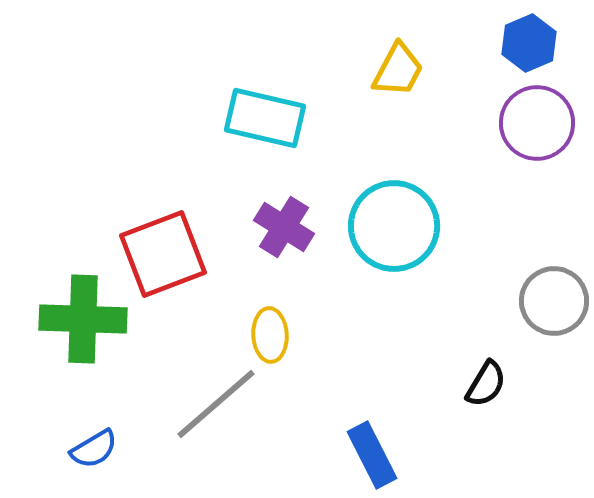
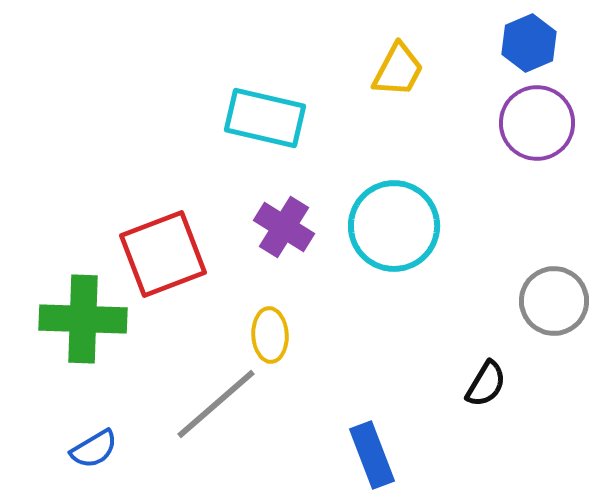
blue rectangle: rotated 6 degrees clockwise
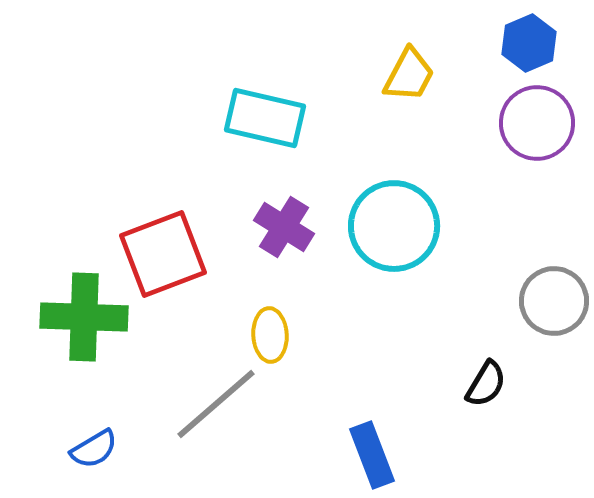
yellow trapezoid: moved 11 px right, 5 px down
green cross: moved 1 px right, 2 px up
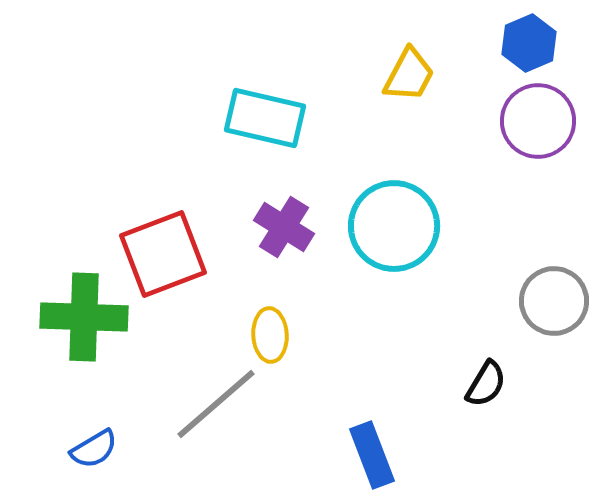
purple circle: moved 1 px right, 2 px up
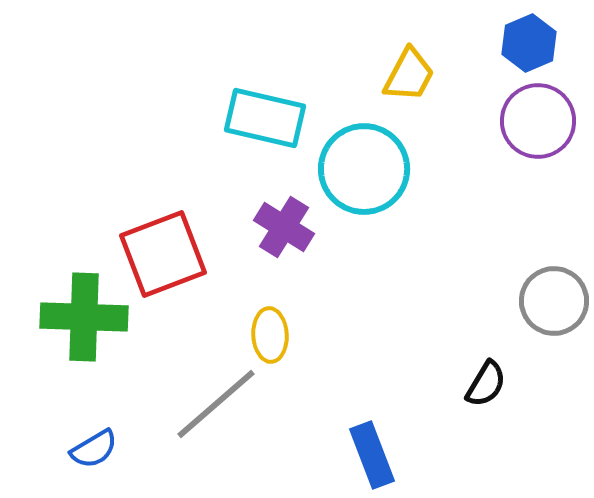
cyan circle: moved 30 px left, 57 px up
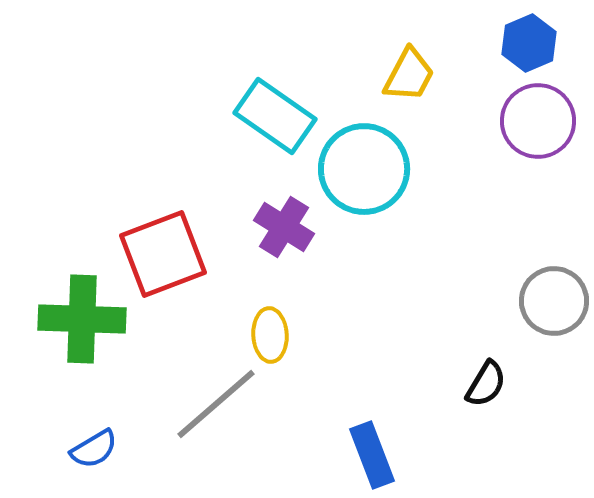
cyan rectangle: moved 10 px right, 2 px up; rotated 22 degrees clockwise
green cross: moved 2 px left, 2 px down
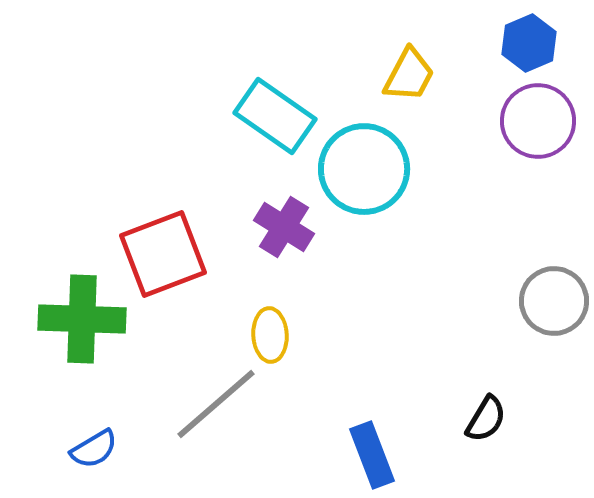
black semicircle: moved 35 px down
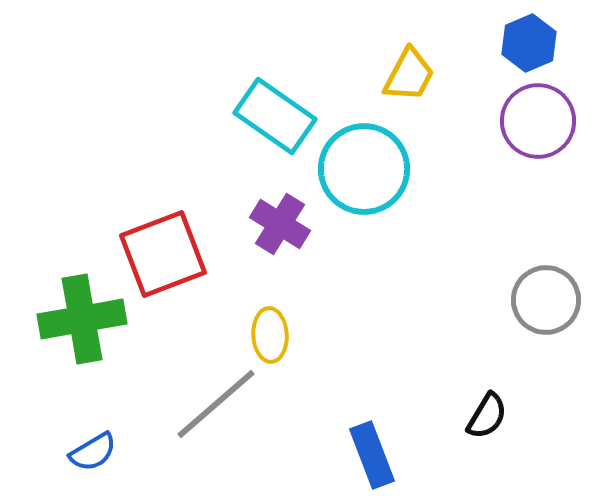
purple cross: moved 4 px left, 3 px up
gray circle: moved 8 px left, 1 px up
green cross: rotated 12 degrees counterclockwise
black semicircle: moved 1 px right, 3 px up
blue semicircle: moved 1 px left, 3 px down
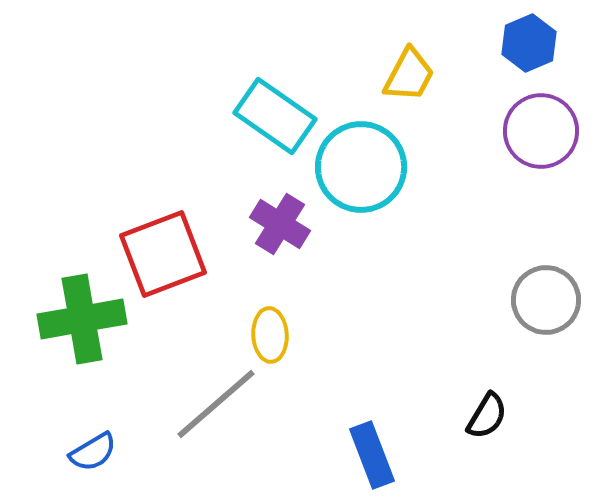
purple circle: moved 3 px right, 10 px down
cyan circle: moved 3 px left, 2 px up
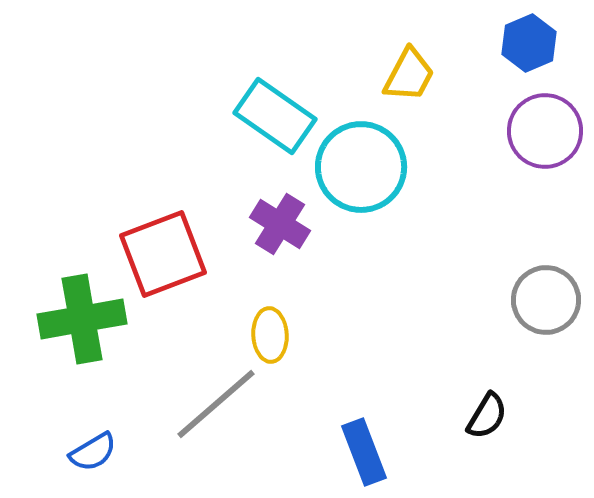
purple circle: moved 4 px right
blue rectangle: moved 8 px left, 3 px up
